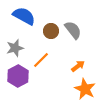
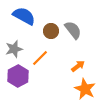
gray star: moved 1 px left, 1 px down
orange line: moved 1 px left, 2 px up
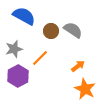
gray semicircle: rotated 18 degrees counterclockwise
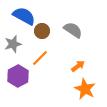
brown circle: moved 9 px left
gray star: moved 1 px left, 5 px up
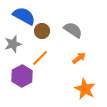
orange arrow: moved 1 px right, 8 px up
purple hexagon: moved 4 px right
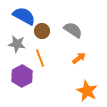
gray star: moved 4 px right; rotated 24 degrees clockwise
orange line: rotated 66 degrees counterclockwise
orange star: moved 2 px right, 2 px down
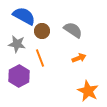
orange arrow: rotated 16 degrees clockwise
purple hexagon: moved 3 px left
orange star: moved 1 px right
